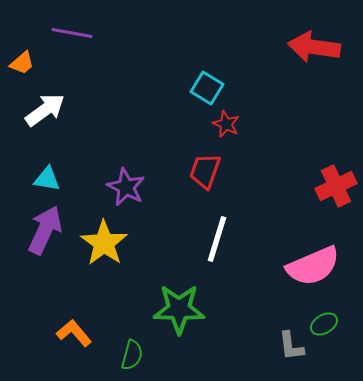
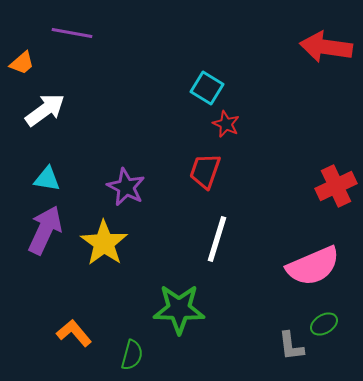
red arrow: moved 12 px right
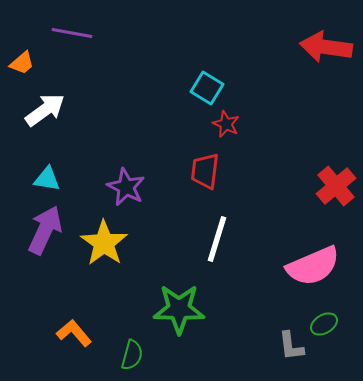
red trapezoid: rotated 12 degrees counterclockwise
red cross: rotated 15 degrees counterclockwise
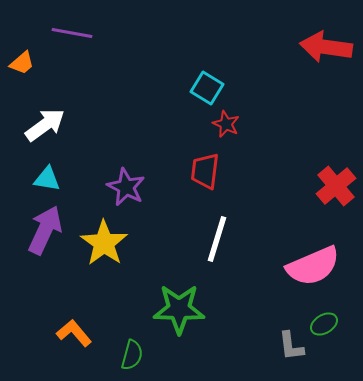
white arrow: moved 15 px down
